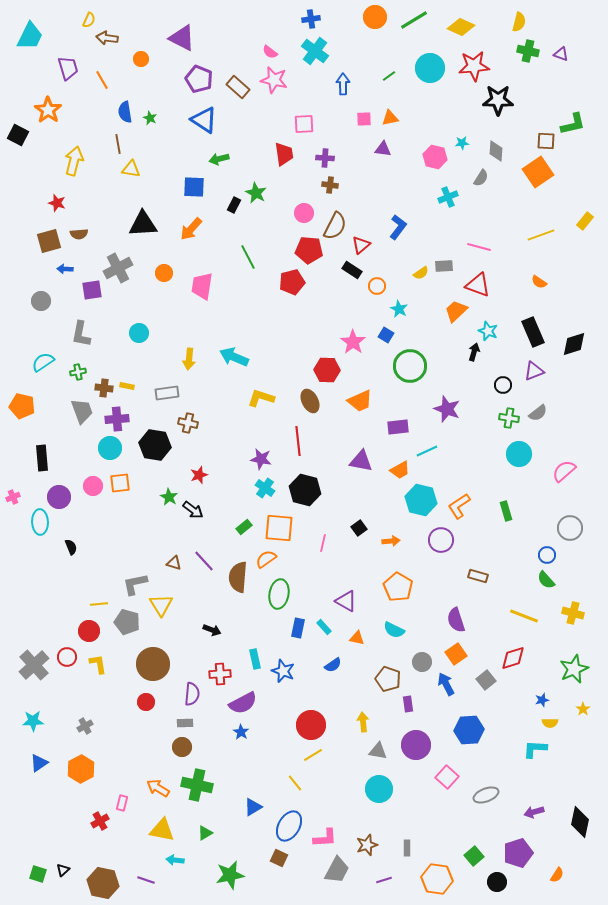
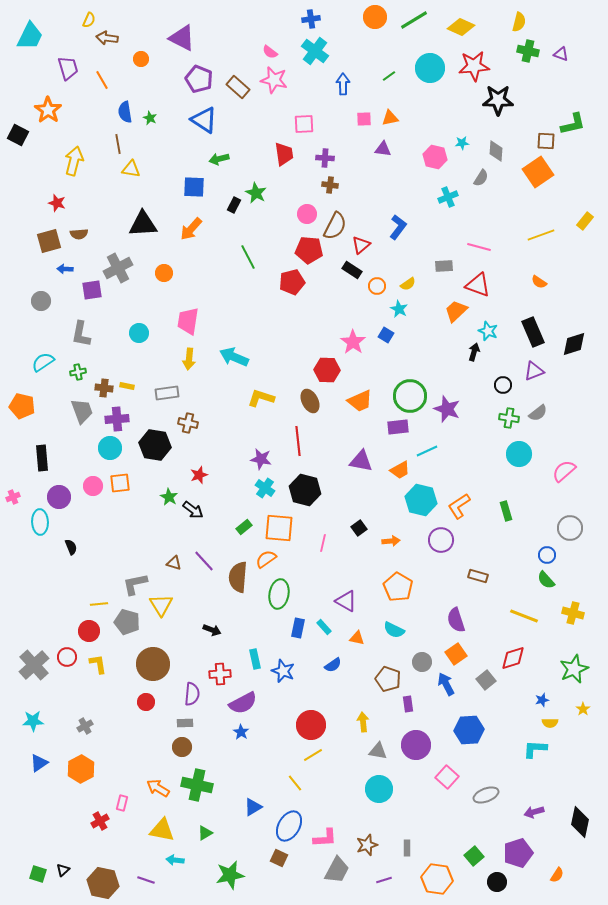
pink circle at (304, 213): moved 3 px right, 1 px down
yellow semicircle at (421, 273): moved 13 px left, 11 px down
pink trapezoid at (202, 286): moved 14 px left, 35 px down
green circle at (410, 366): moved 30 px down
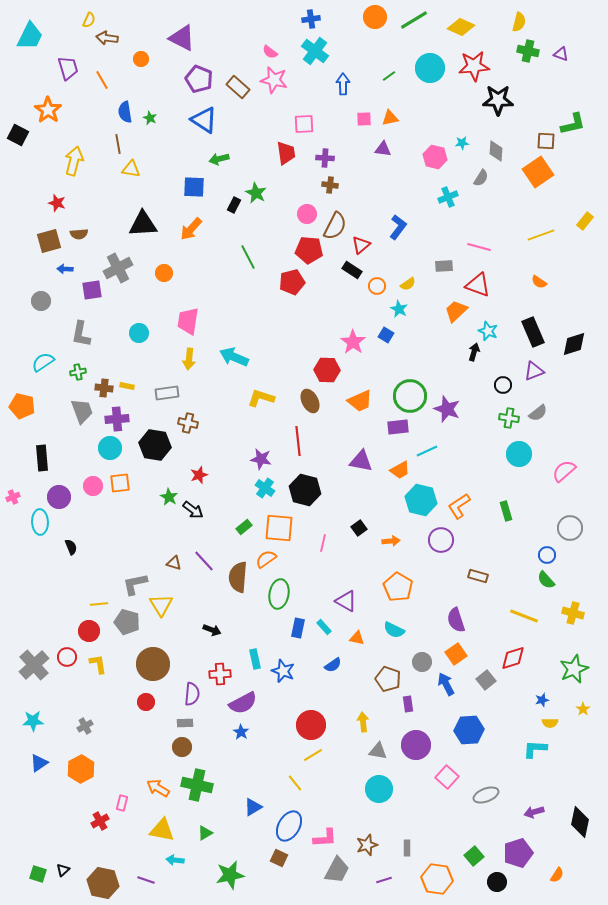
red trapezoid at (284, 154): moved 2 px right, 1 px up
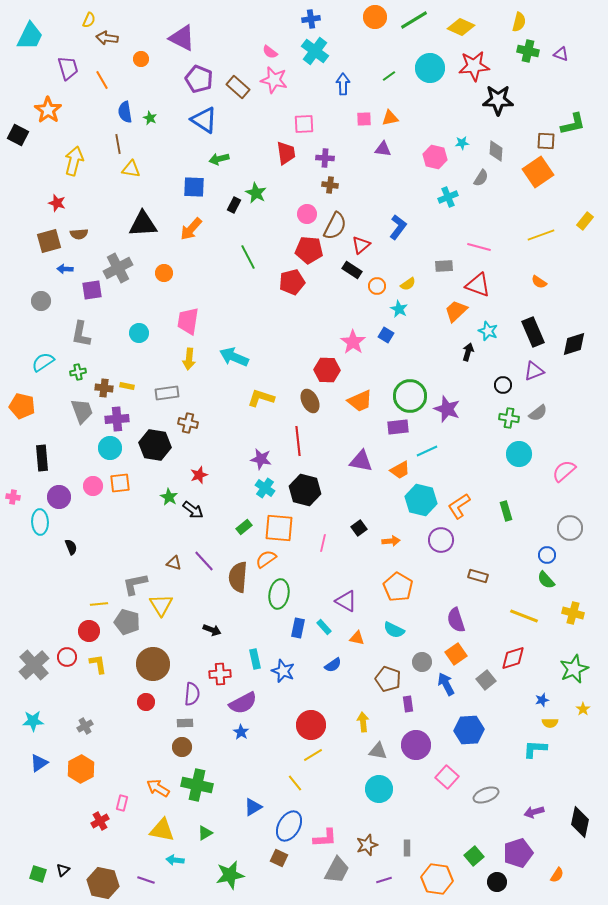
black arrow at (474, 352): moved 6 px left
pink cross at (13, 497): rotated 32 degrees clockwise
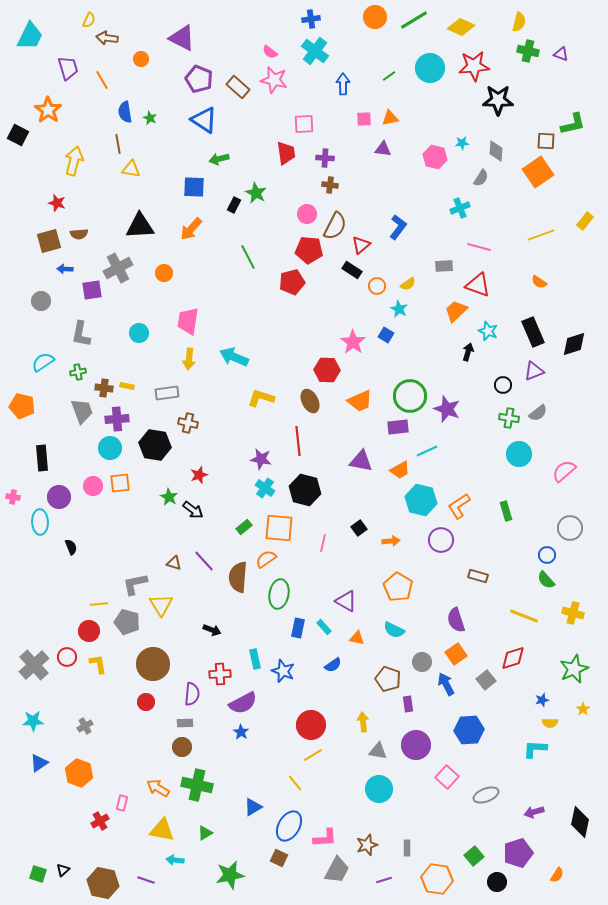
cyan cross at (448, 197): moved 12 px right, 11 px down
black triangle at (143, 224): moved 3 px left, 2 px down
orange hexagon at (81, 769): moved 2 px left, 4 px down; rotated 12 degrees counterclockwise
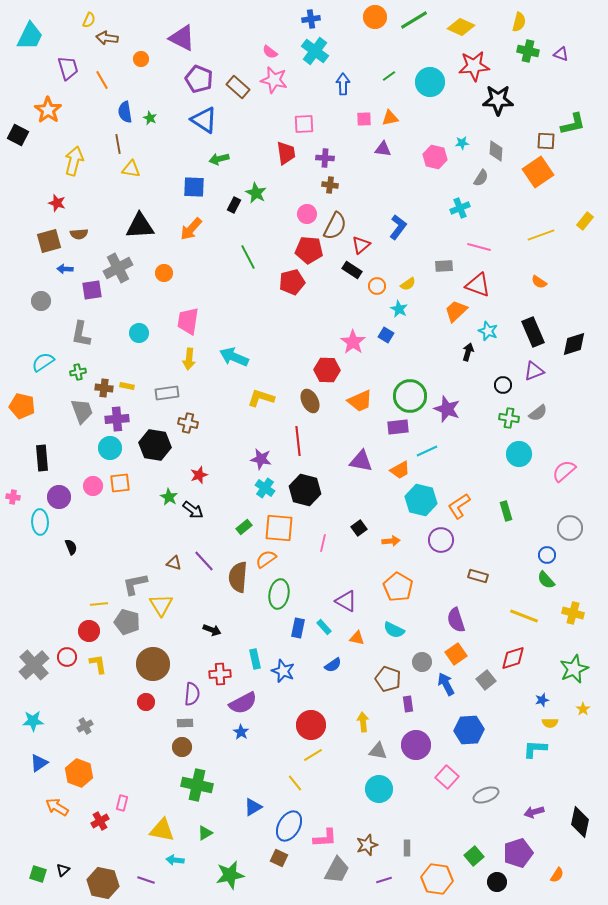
cyan circle at (430, 68): moved 14 px down
orange arrow at (158, 788): moved 101 px left, 19 px down
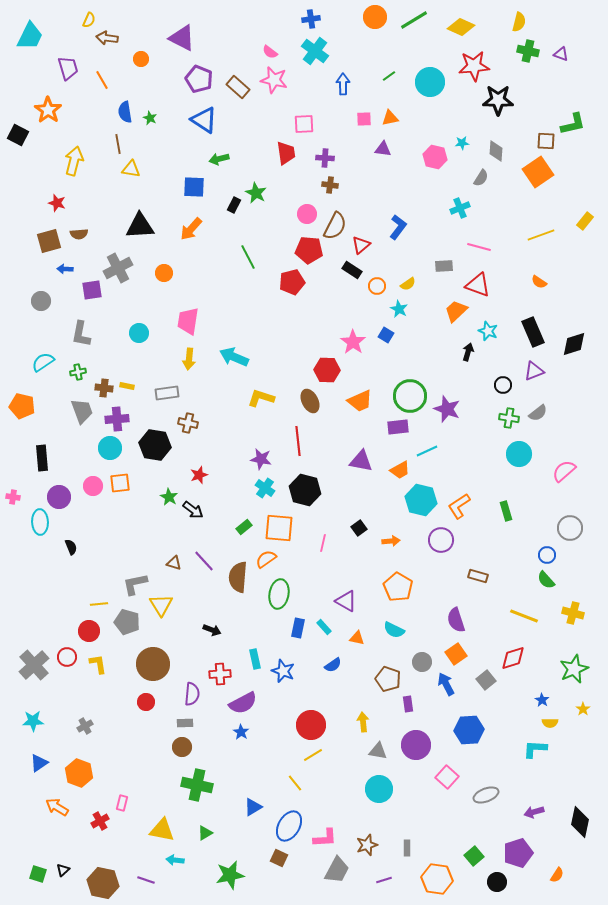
blue star at (542, 700): rotated 24 degrees counterclockwise
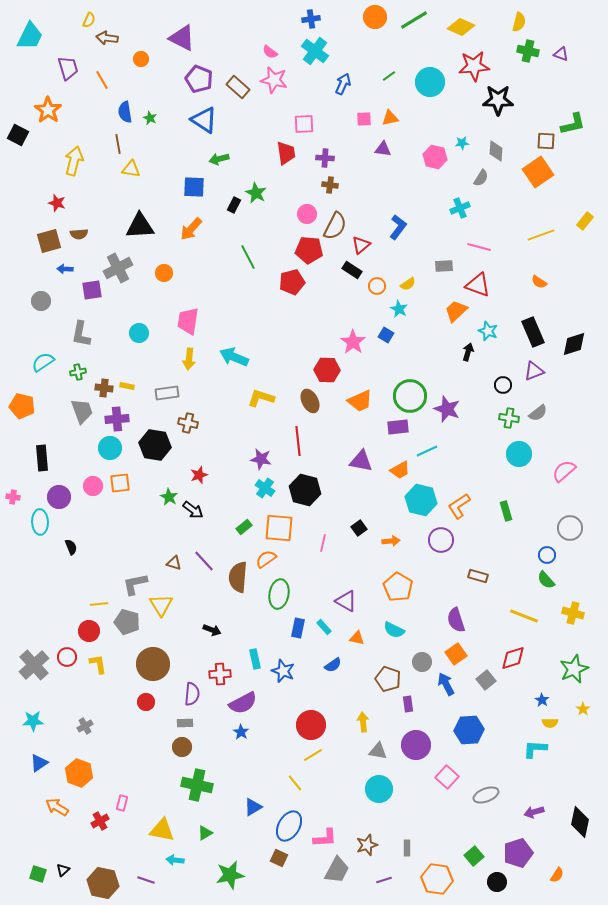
blue arrow at (343, 84): rotated 25 degrees clockwise
